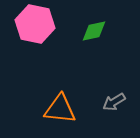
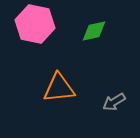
orange triangle: moved 1 px left, 21 px up; rotated 12 degrees counterclockwise
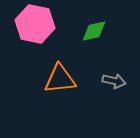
orange triangle: moved 1 px right, 9 px up
gray arrow: moved 21 px up; rotated 135 degrees counterclockwise
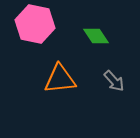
green diamond: moved 2 px right, 5 px down; rotated 68 degrees clockwise
gray arrow: rotated 35 degrees clockwise
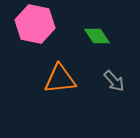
green diamond: moved 1 px right
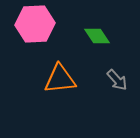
pink hexagon: rotated 15 degrees counterclockwise
gray arrow: moved 3 px right, 1 px up
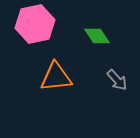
pink hexagon: rotated 9 degrees counterclockwise
orange triangle: moved 4 px left, 2 px up
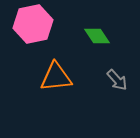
pink hexagon: moved 2 px left
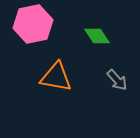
orange triangle: rotated 16 degrees clockwise
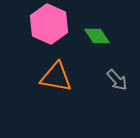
pink hexagon: moved 16 px right; rotated 24 degrees counterclockwise
